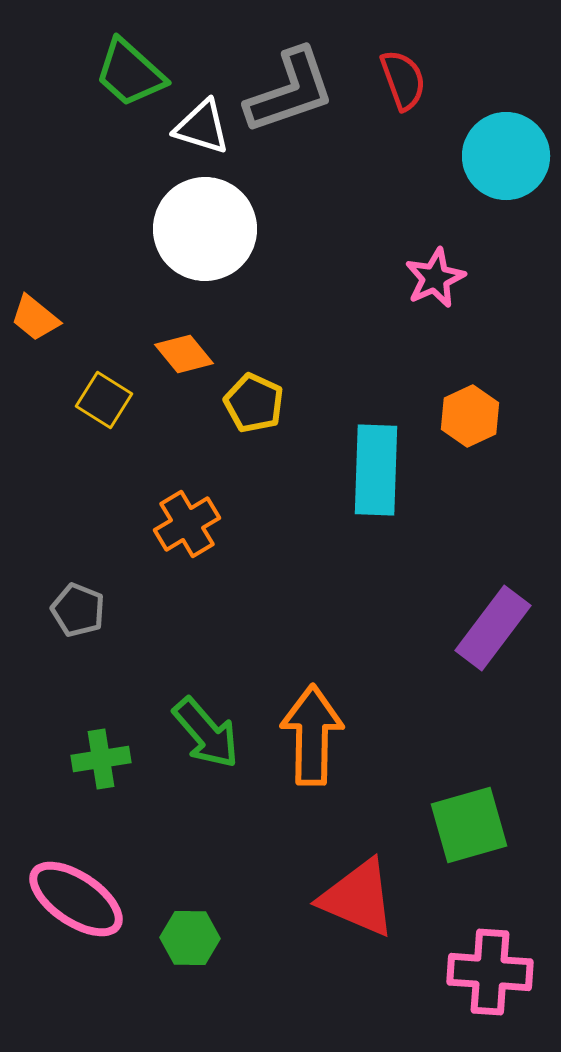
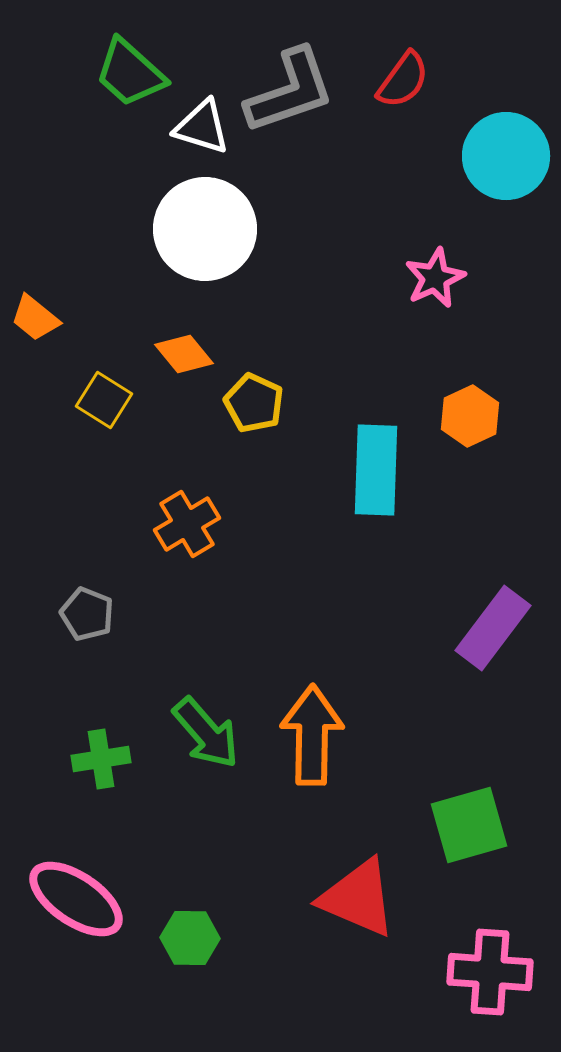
red semicircle: rotated 56 degrees clockwise
gray pentagon: moved 9 px right, 4 px down
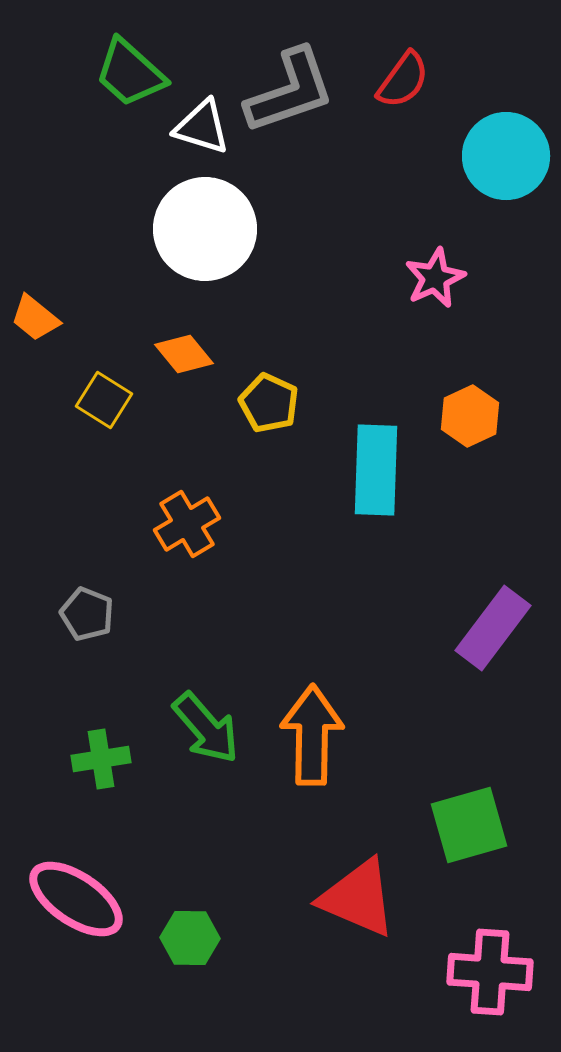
yellow pentagon: moved 15 px right
green arrow: moved 5 px up
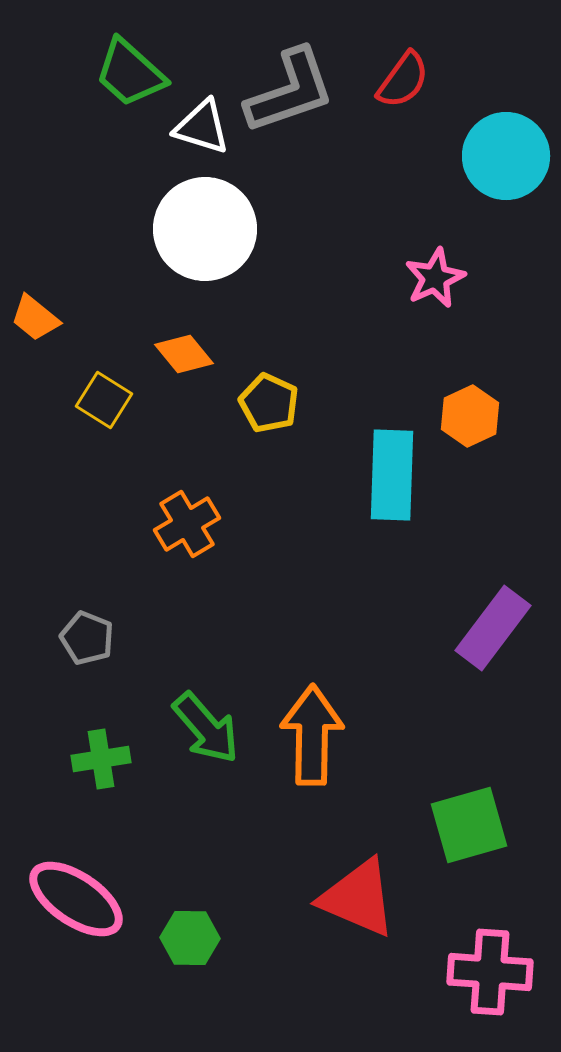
cyan rectangle: moved 16 px right, 5 px down
gray pentagon: moved 24 px down
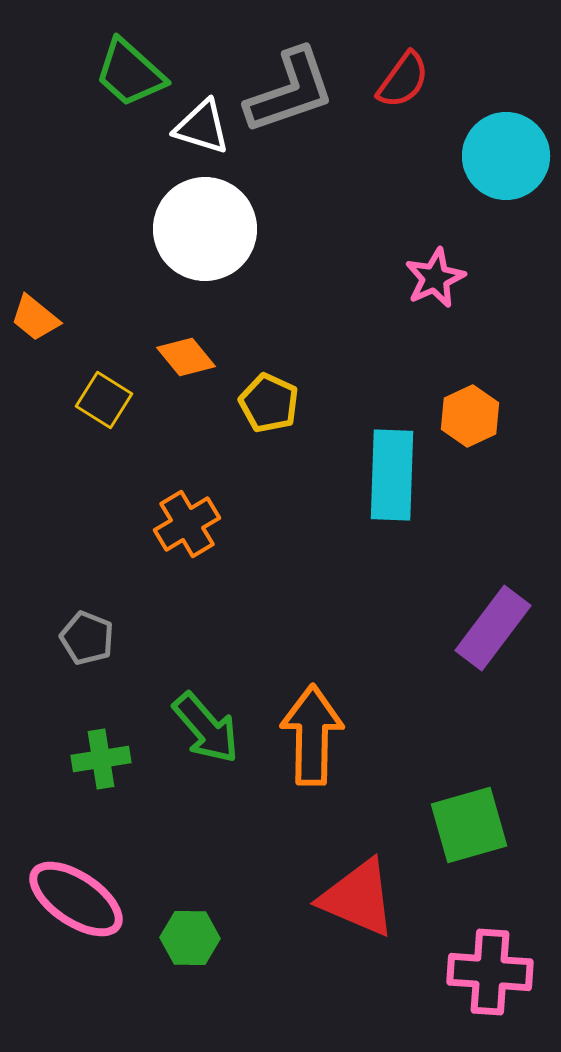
orange diamond: moved 2 px right, 3 px down
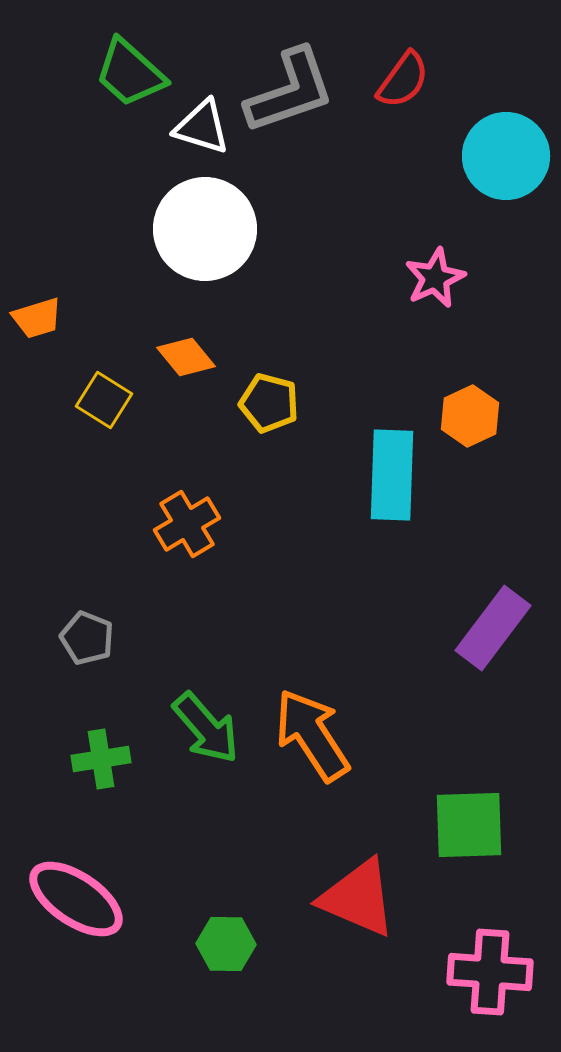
orange trapezoid: moved 2 px right; rotated 56 degrees counterclockwise
yellow pentagon: rotated 10 degrees counterclockwise
orange arrow: rotated 34 degrees counterclockwise
green square: rotated 14 degrees clockwise
green hexagon: moved 36 px right, 6 px down
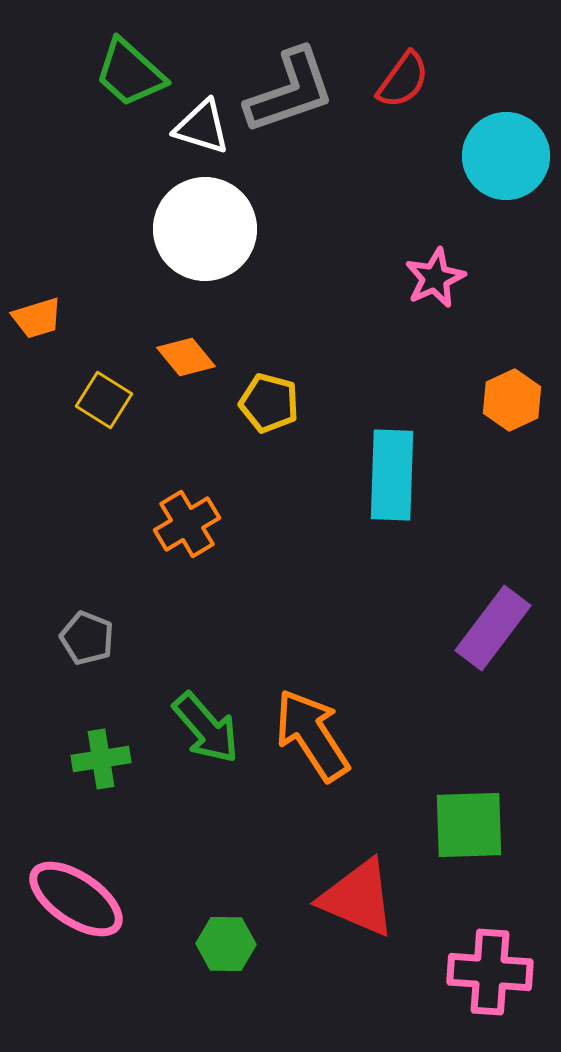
orange hexagon: moved 42 px right, 16 px up
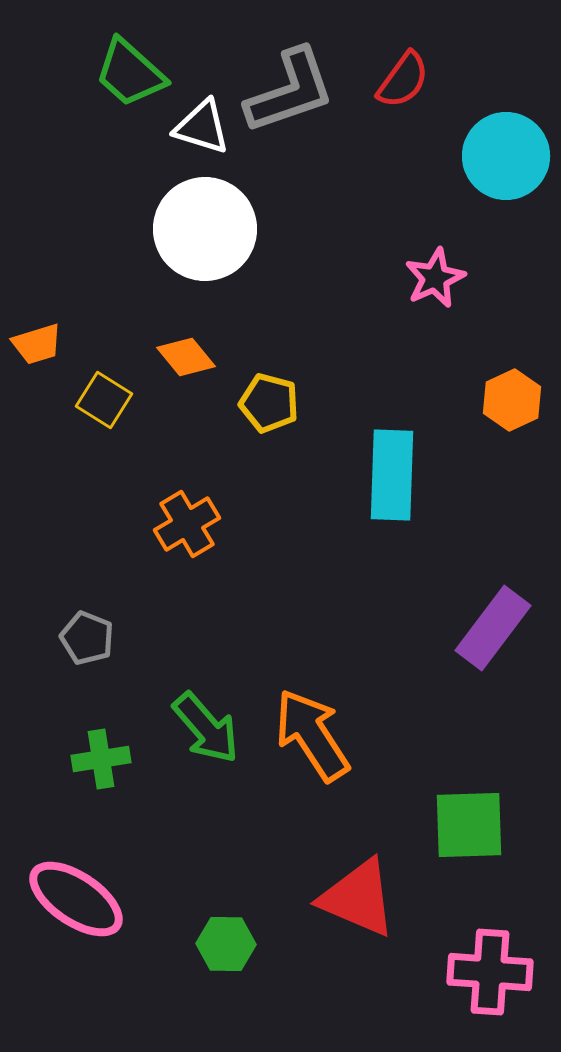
orange trapezoid: moved 26 px down
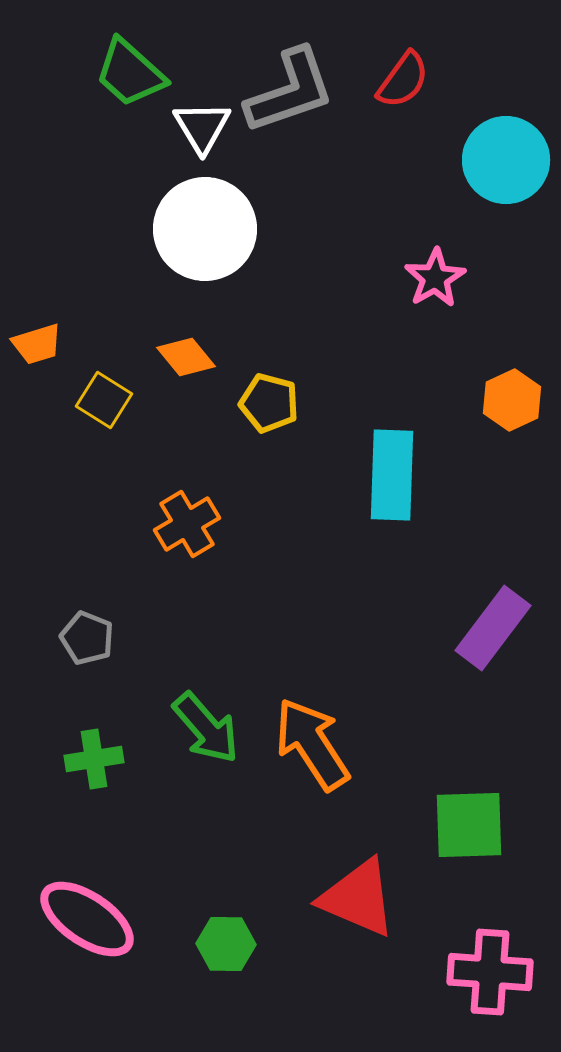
white triangle: rotated 42 degrees clockwise
cyan circle: moved 4 px down
pink star: rotated 6 degrees counterclockwise
orange arrow: moved 9 px down
green cross: moved 7 px left
pink ellipse: moved 11 px right, 20 px down
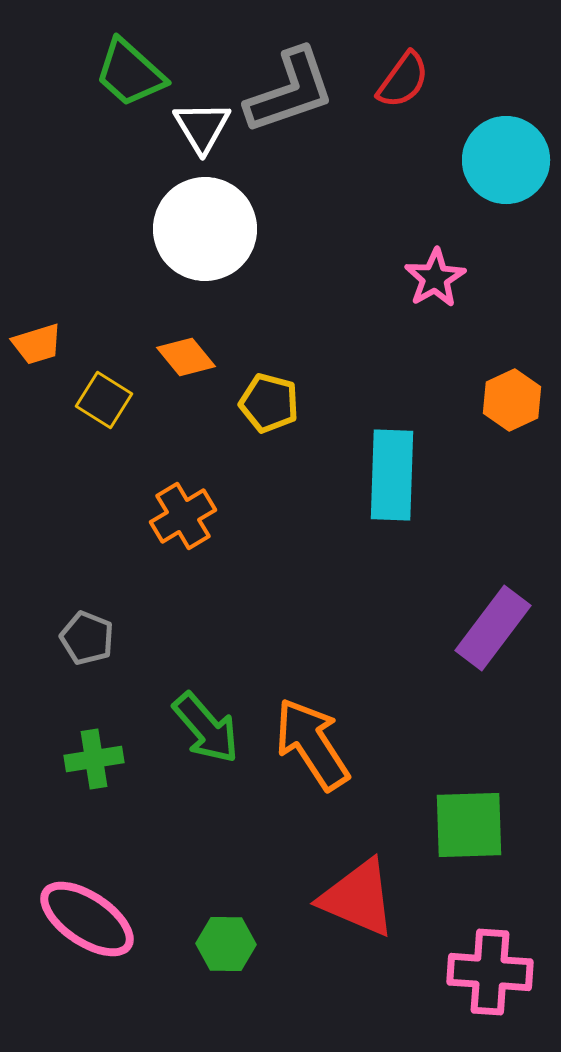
orange cross: moved 4 px left, 8 px up
